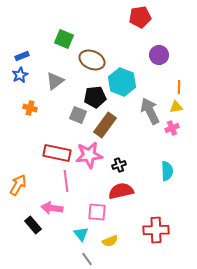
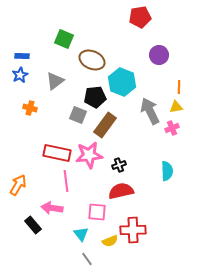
blue rectangle: rotated 24 degrees clockwise
red cross: moved 23 px left
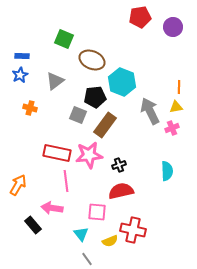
purple circle: moved 14 px right, 28 px up
red cross: rotated 15 degrees clockwise
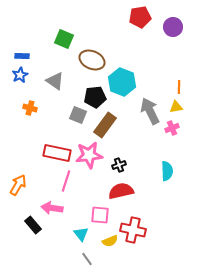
gray triangle: rotated 48 degrees counterclockwise
pink line: rotated 25 degrees clockwise
pink square: moved 3 px right, 3 px down
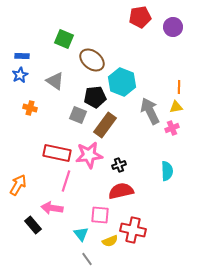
brown ellipse: rotated 15 degrees clockwise
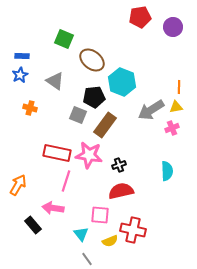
black pentagon: moved 1 px left
gray arrow: moved 1 px right, 1 px up; rotated 96 degrees counterclockwise
pink star: rotated 16 degrees clockwise
pink arrow: moved 1 px right
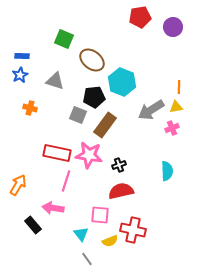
gray triangle: rotated 18 degrees counterclockwise
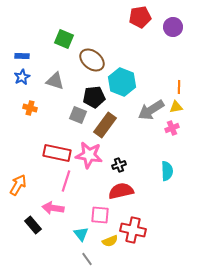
blue star: moved 2 px right, 2 px down
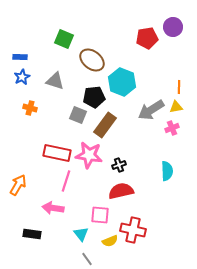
red pentagon: moved 7 px right, 21 px down
blue rectangle: moved 2 px left, 1 px down
black rectangle: moved 1 px left, 9 px down; rotated 42 degrees counterclockwise
